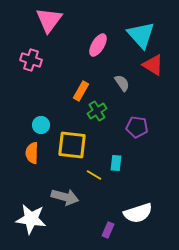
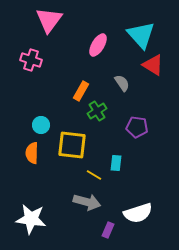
gray arrow: moved 22 px right, 5 px down
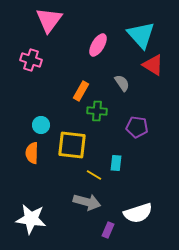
green cross: rotated 36 degrees clockwise
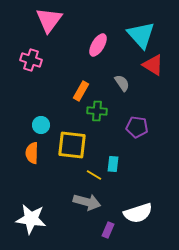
cyan rectangle: moved 3 px left, 1 px down
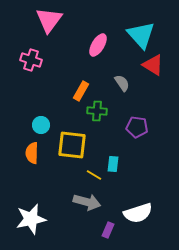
white star: rotated 20 degrees counterclockwise
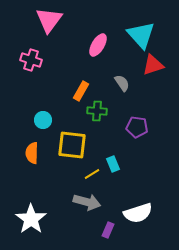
red triangle: rotated 50 degrees counterclockwise
cyan circle: moved 2 px right, 5 px up
cyan rectangle: rotated 28 degrees counterclockwise
yellow line: moved 2 px left, 1 px up; rotated 63 degrees counterclockwise
white star: rotated 24 degrees counterclockwise
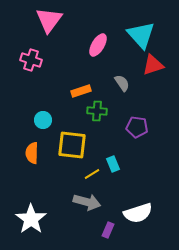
orange rectangle: rotated 42 degrees clockwise
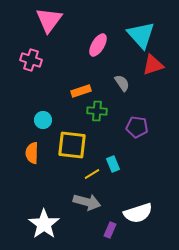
white star: moved 13 px right, 5 px down
purple rectangle: moved 2 px right
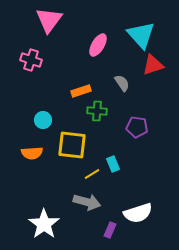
orange semicircle: rotated 95 degrees counterclockwise
